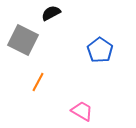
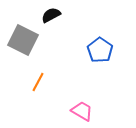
black semicircle: moved 2 px down
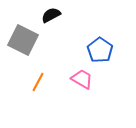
pink trapezoid: moved 32 px up
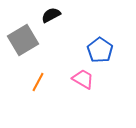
gray square: rotated 32 degrees clockwise
pink trapezoid: moved 1 px right
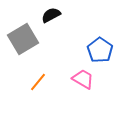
gray square: moved 1 px up
orange line: rotated 12 degrees clockwise
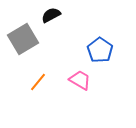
pink trapezoid: moved 3 px left, 1 px down
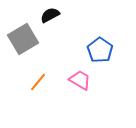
black semicircle: moved 1 px left
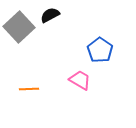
gray square: moved 4 px left, 12 px up; rotated 12 degrees counterclockwise
orange line: moved 9 px left, 7 px down; rotated 48 degrees clockwise
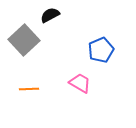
gray square: moved 5 px right, 13 px down
blue pentagon: moved 1 px right; rotated 15 degrees clockwise
pink trapezoid: moved 3 px down
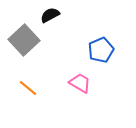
orange line: moved 1 px left, 1 px up; rotated 42 degrees clockwise
